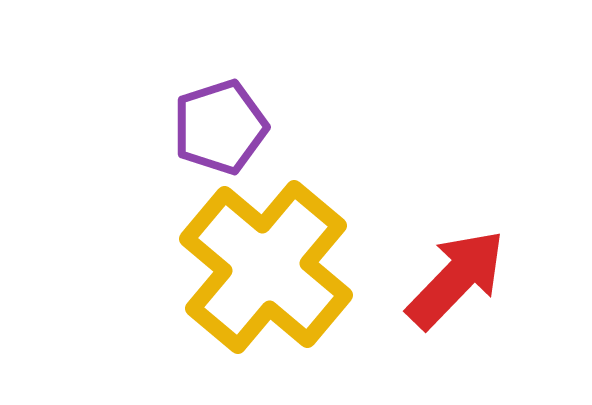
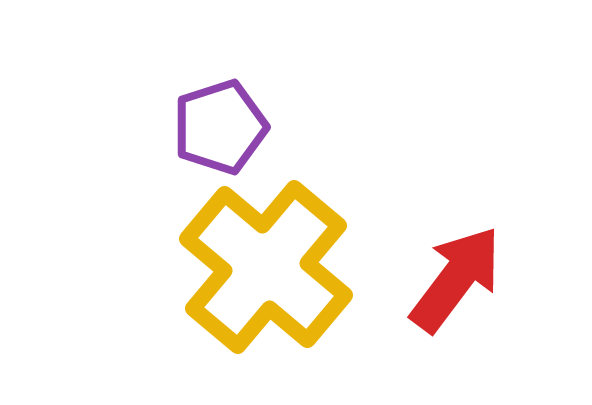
red arrow: rotated 7 degrees counterclockwise
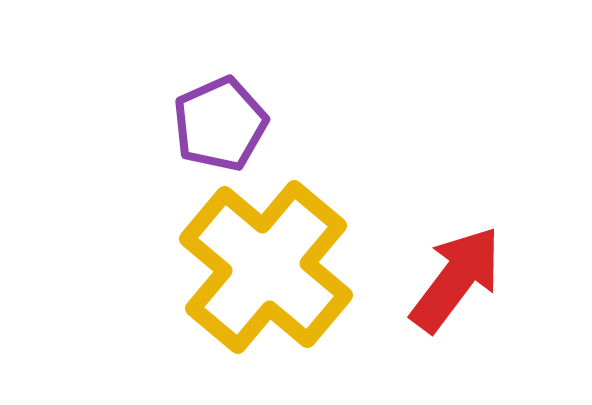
purple pentagon: moved 3 px up; rotated 6 degrees counterclockwise
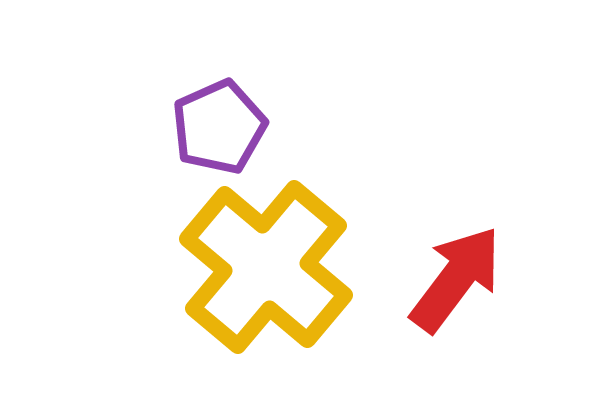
purple pentagon: moved 1 px left, 3 px down
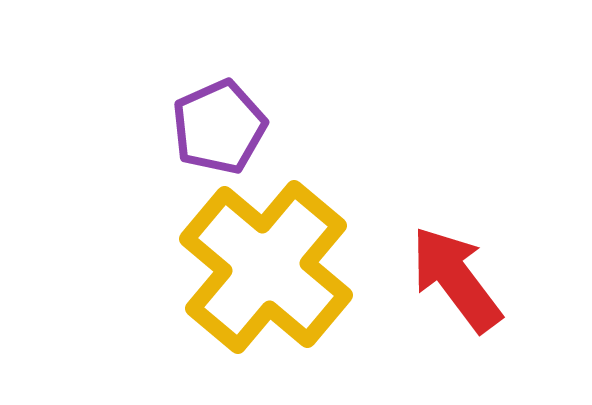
red arrow: rotated 74 degrees counterclockwise
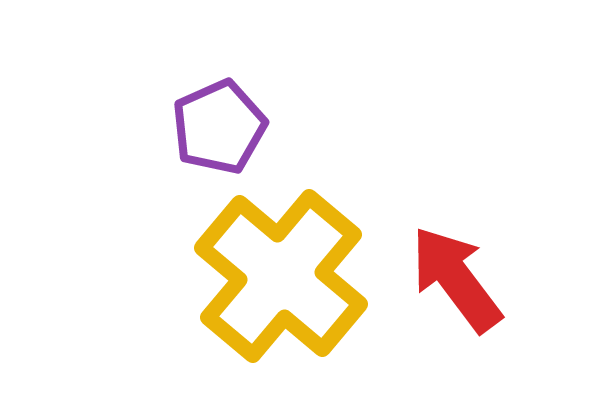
yellow cross: moved 15 px right, 9 px down
